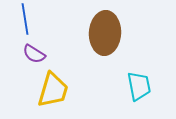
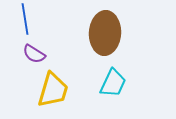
cyan trapezoid: moved 26 px left, 3 px up; rotated 36 degrees clockwise
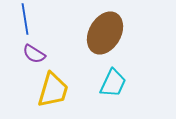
brown ellipse: rotated 27 degrees clockwise
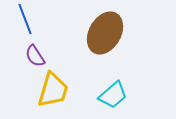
blue line: rotated 12 degrees counterclockwise
purple semicircle: moved 1 px right, 2 px down; rotated 25 degrees clockwise
cyan trapezoid: moved 12 px down; rotated 24 degrees clockwise
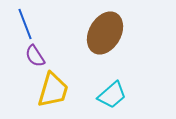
blue line: moved 5 px down
cyan trapezoid: moved 1 px left
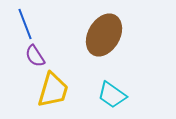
brown ellipse: moved 1 px left, 2 px down
cyan trapezoid: rotated 76 degrees clockwise
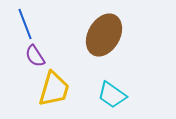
yellow trapezoid: moved 1 px right, 1 px up
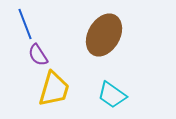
purple semicircle: moved 3 px right, 1 px up
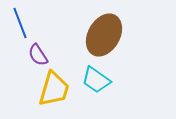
blue line: moved 5 px left, 1 px up
cyan trapezoid: moved 16 px left, 15 px up
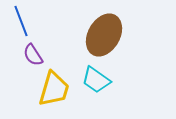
blue line: moved 1 px right, 2 px up
purple semicircle: moved 5 px left
